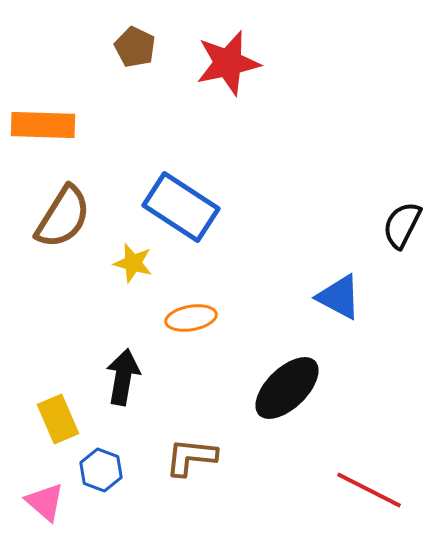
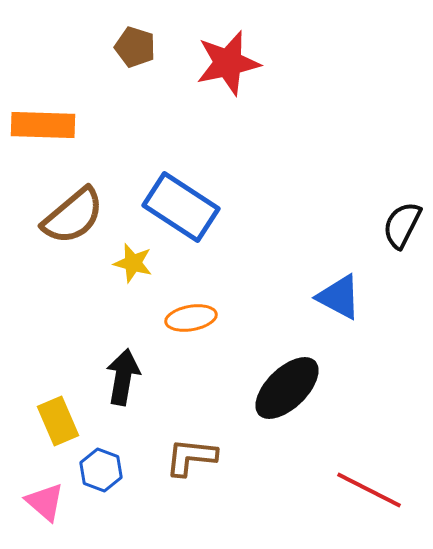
brown pentagon: rotated 9 degrees counterclockwise
brown semicircle: moved 10 px right, 1 px up; rotated 18 degrees clockwise
yellow rectangle: moved 2 px down
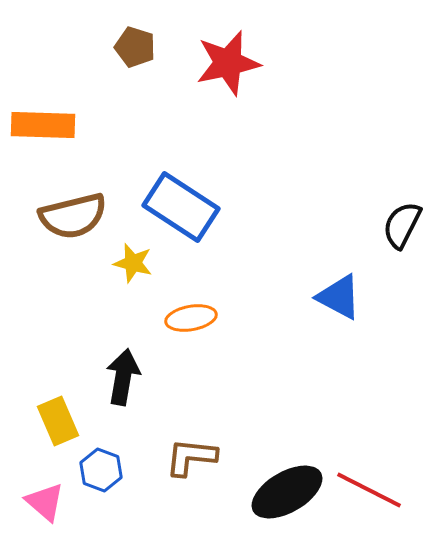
brown semicircle: rotated 26 degrees clockwise
black ellipse: moved 104 px down; rotated 14 degrees clockwise
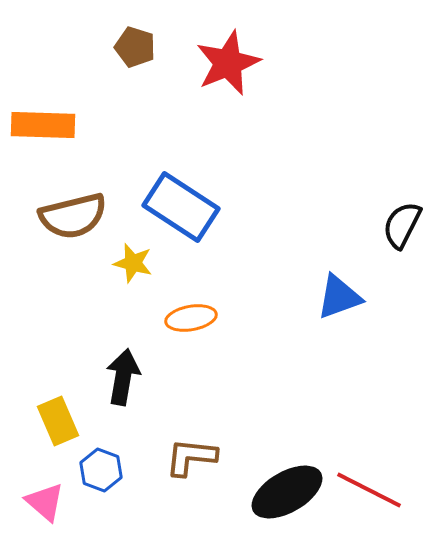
red star: rotated 10 degrees counterclockwise
blue triangle: rotated 48 degrees counterclockwise
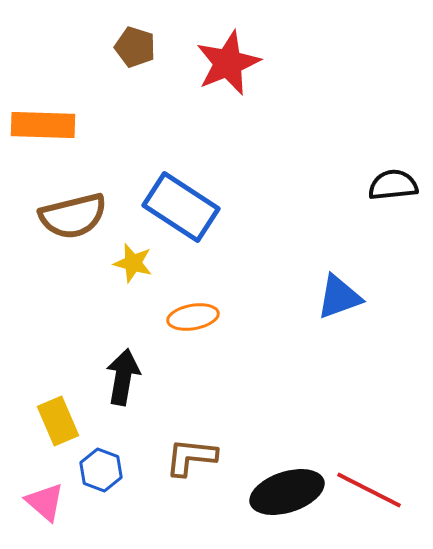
black semicircle: moved 9 px left, 40 px up; rotated 57 degrees clockwise
orange ellipse: moved 2 px right, 1 px up
black ellipse: rotated 12 degrees clockwise
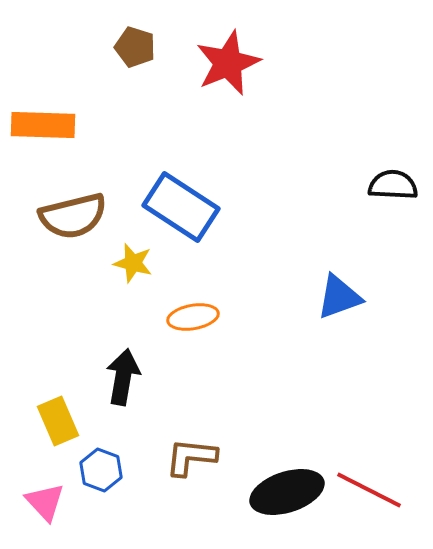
black semicircle: rotated 9 degrees clockwise
pink triangle: rotated 6 degrees clockwise
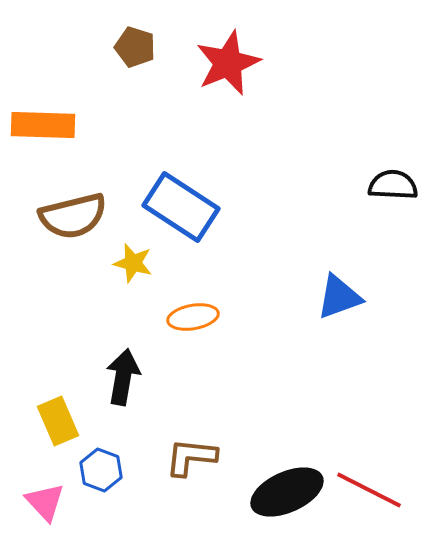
black ellipse: rotated 6 degrees counterclockwise
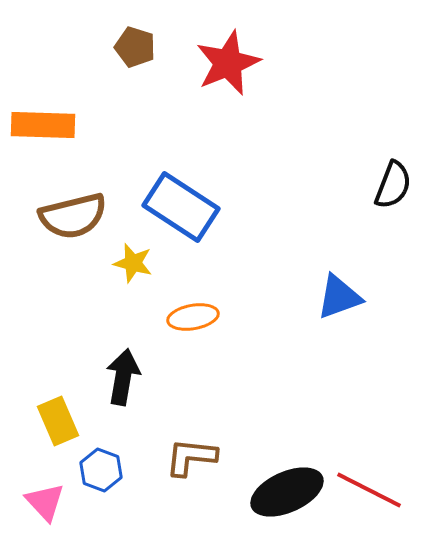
black semicircle: rotated 108 degrees clockwise
